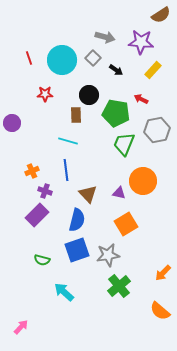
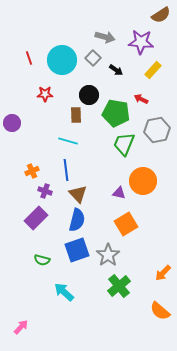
brown triangle: moved 10 px left
purple rectangle: moved 1 px left, 3 px down
gray star: rotated 25 degrees counterclockwise
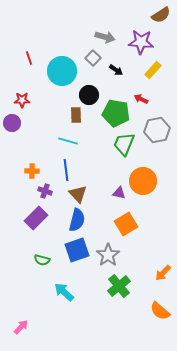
cyan circle: moved 11 px down
red star: moved 23 px left, 6 px down
orange cross: rotated 24 degrees clockwise
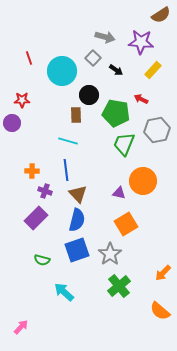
gray star: moved 2 px right, 1 px up
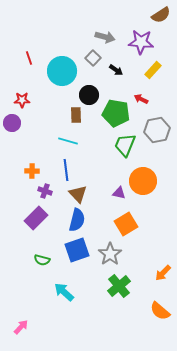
green trapezoid: moved 1 px right, 1 px down
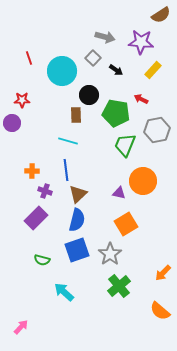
brown triangle: rotated 30 degrees clockwise
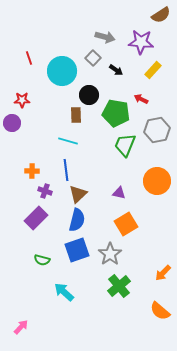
orange circle: moved 14 px right
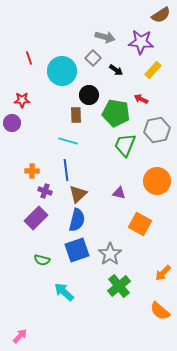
orange square: moved 14 px right; rotated 30 degrees counterclockwise
pink arrow: moved 1 px left, 9 px down
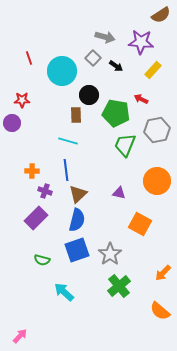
black arrow: moved 4 px up
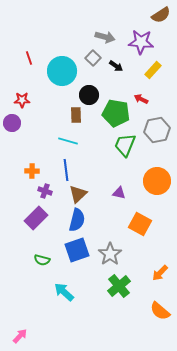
orange arrow: moved 3 px left
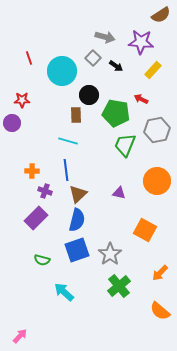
orange square: moved 5 px right, 6 px down
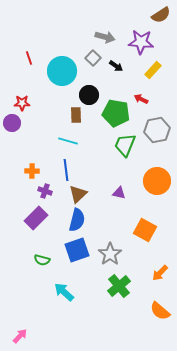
red star: moved 3 px down
